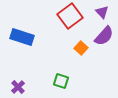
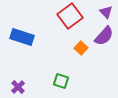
purple triangle: moved 4 px right
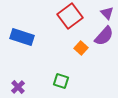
purple triangle: moved 1 px right, 1 px down
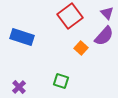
purple cross: moved 1 px right
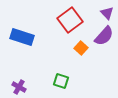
red square: moved 4 px down
purple cross: rotated 16 degrees counterclockwise
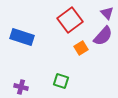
purple semicircle: moved 1 px left
orange square: rotated 16 degrees clockwise
purple cross: moved 2 px right; rotated 16 degrees counterclockwise
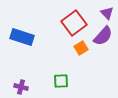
red square: moved 4 px right, 3 px down
green square: rotated 21 degrees counterclockwise
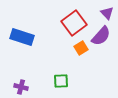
purple semicircle: moved 2 px left
